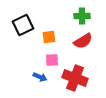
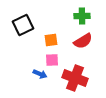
orange square: moved 2 px right, 3 px down
blue arrow: moved 3 px up
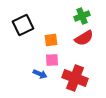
green cross: rotated 21 degrees counterclockwise
red semicircle: moved 1 px right, 3 px up
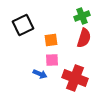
red semicircle: rotated 42 degrees counterclockwise
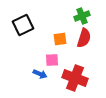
orange square: moved 9 px right, 1 px up
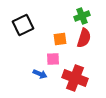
pink square: moved 1 px right, 1 px up
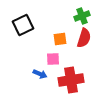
red cross: moved 4 px left, 2 px down; rotated 30 degrees counterclockwise
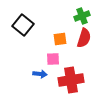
black square: rotated 25 degrees counterclockwise
blue arrow: rotated 16 degrees counterclockwise
